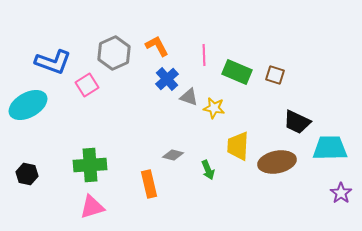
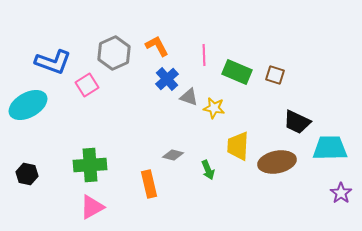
pink triangle: rotated 12 degrees counterclockwise
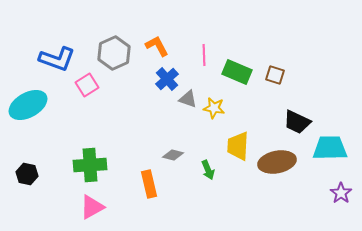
blue L-shape: moved 4 px right, 3 px up
gray triangle: moved 1 px left, 2 px down
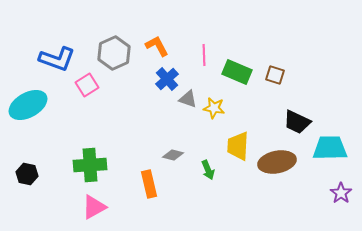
pink triangle: moved 2 px right
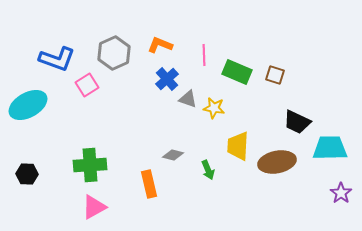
orange L-shape: moved 3 px right, 1 px up; rotated 40 degrees counterclockwise
black hexagon: rotated 10 degrees counterclockwise
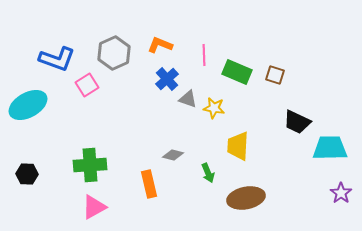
brown ellipse: moved 31 px left, 36 px down
green arrow: moved 3 px down
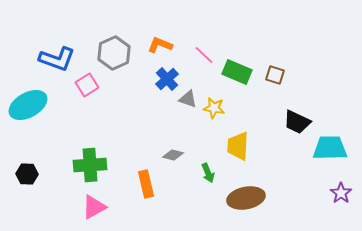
pink line: rotated 45 degrees counterclockwise
orange rectangle: moved 3 px left
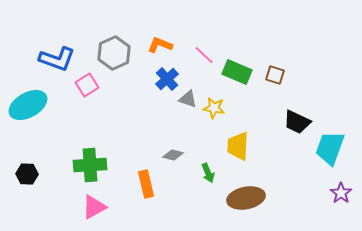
cyan trapezoid: rotated 69 degrees counterclockwise
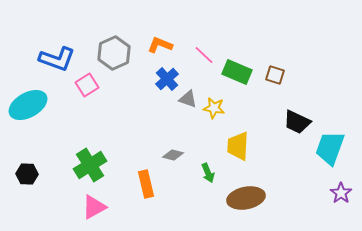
green cross: rotated 28 degrees counterclockwise
